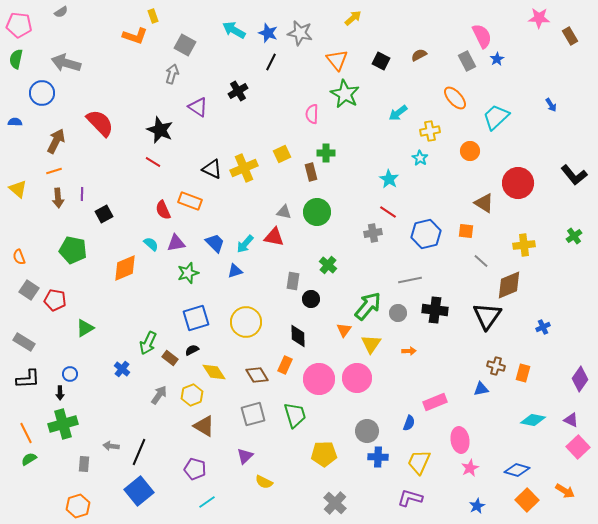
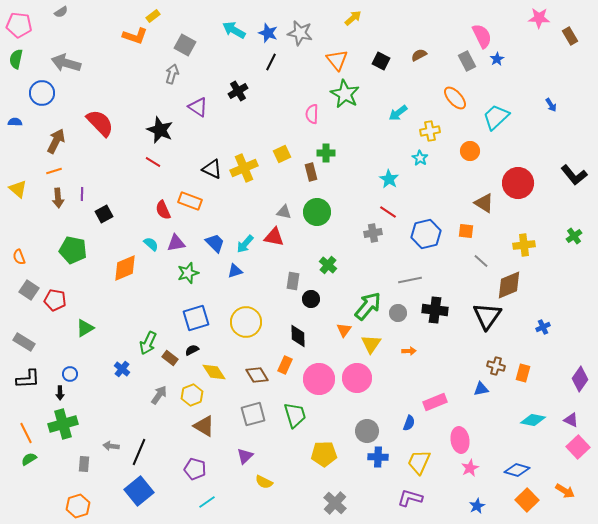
yellow rectangle at (153, 16): rotated 72 degrees clockwise
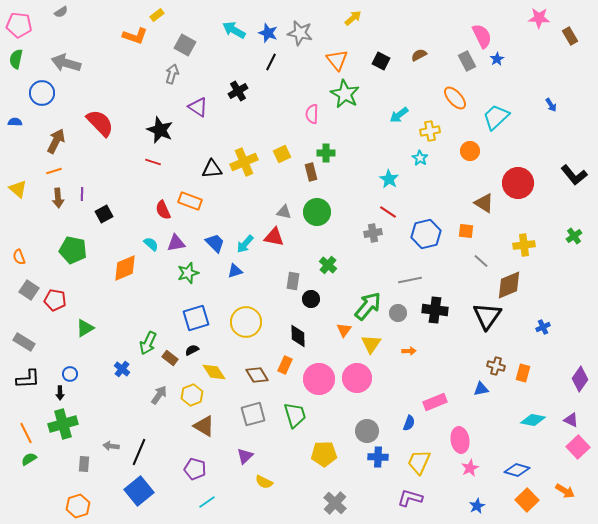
yellow rectangle at (153, 16): moved 4 px right, 1 px up
cyan arrow at (398, 113): moved 1 px right, 2 px down
red line at (153, 162): rotated 14 degrees counterclockwise
yellow cross at (244, 168): moved 6 px up
black triangle at (212, 169): rotated 30 degrees counterclockwise
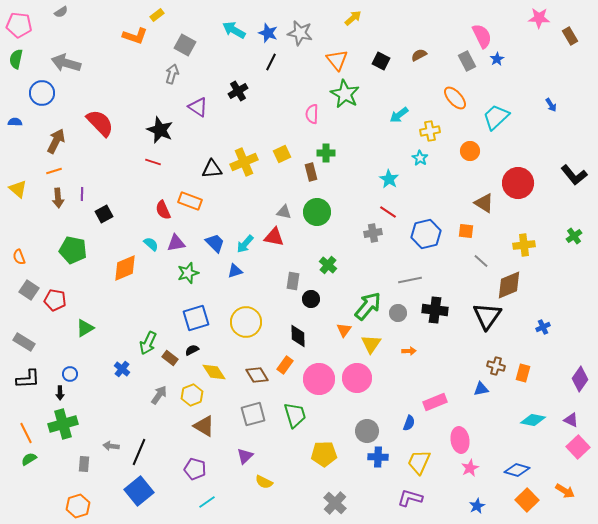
orange rectangle at (285, 365): rotated 12 degrees clockwise
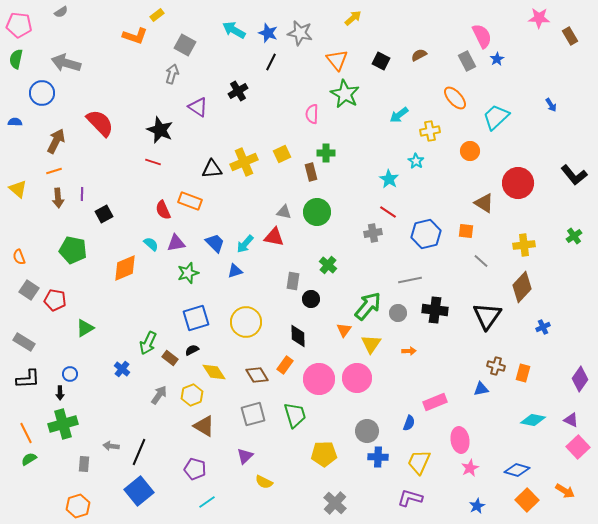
cyan star at (420, 158): moved 4 px left, 3 px down
brown diamond at (509, 285): moved 13 px right, 2 px down; rotated 24 degrees counterclockwise
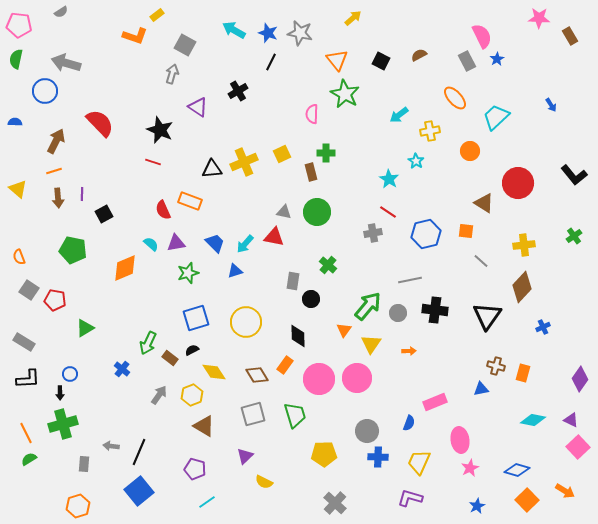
blue circle at (42, 93): moved 3 px right, 2 px up
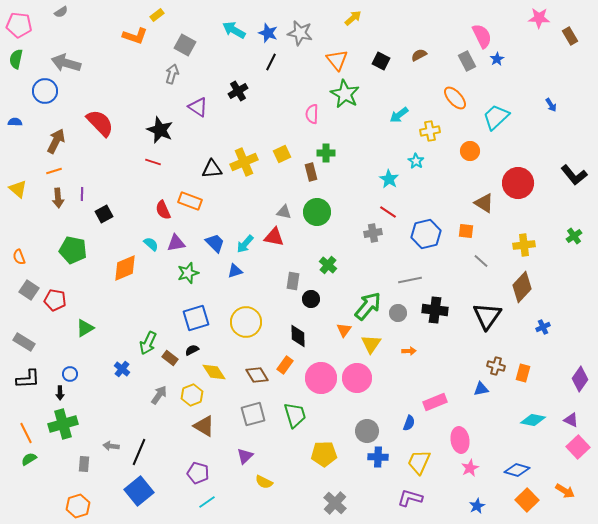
pink circle at (319, 379): moved 2 px right, 1 px up
purple pentagon at (195, 469): moved 3 px right, 4 px down
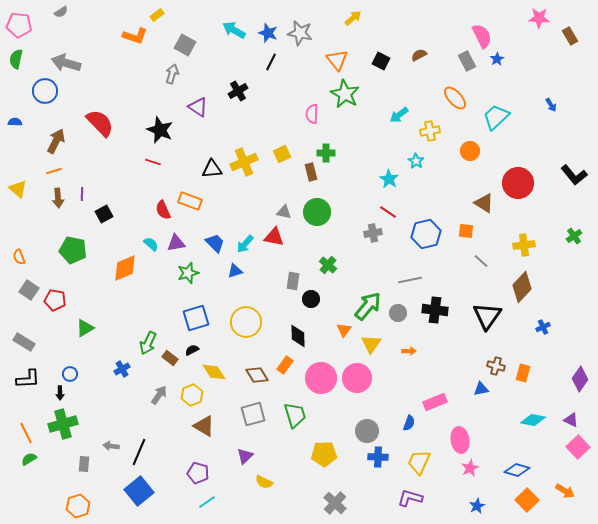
blue cross at (122, 369): rotated 21 degrees clockwise
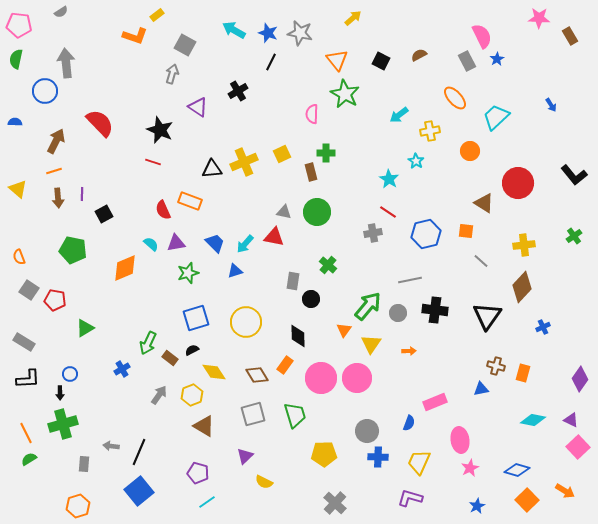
gray arrow at (66, 63): rotated 68 degrees clockwise
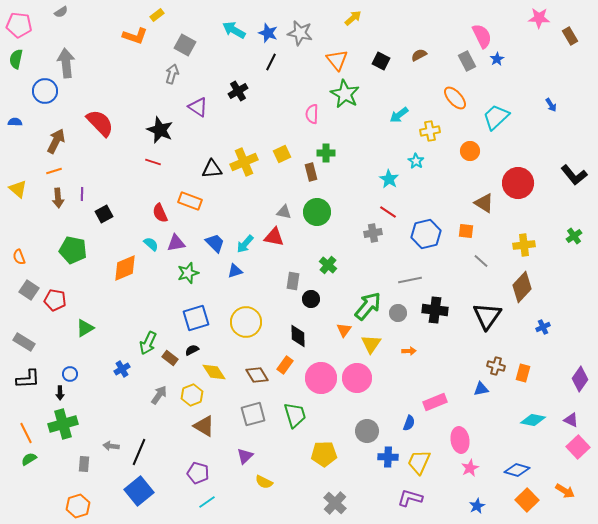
red semicircle at (163, 210): moved 3 px left, 3 px down
blue cross at (378, 457): moved 10 px right
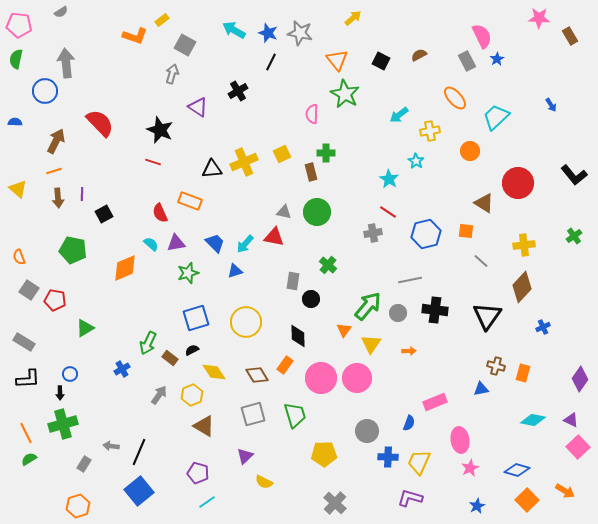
yellow rectangle at (157, 15): moved 5 px right, 5 px down
gray rectangle at (84, 464): rotated 28 degrees clockwise
